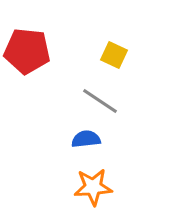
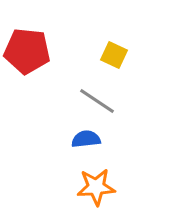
gray line: moved 3 px left
orange star: moved 3 px right
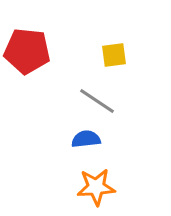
yellow square: rotated 32 degrees counterclockwise
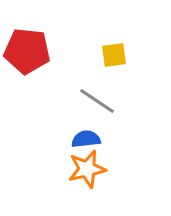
orange star: moved 9 px left, 18 px up; rotated 9 degrees counterclockwise
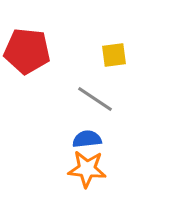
gray line: moved 2 px left, 2 px up
blue semicircle: moved 1 px right
orange star: rotated 18 degrees clockwise
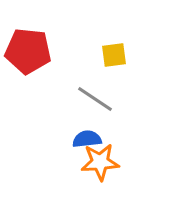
red pentagon: moved 1 px right
orange star: moved 13 px right, 7 px up; rotated 9 degrees counterclockwise
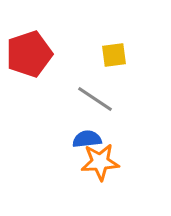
red pentagon: moved 1 px right, 3 px down; rotated 24 degrees counterclockwise
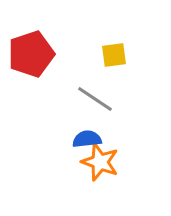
red pentagon: moved 2 px right
orange star: rotated 24 degrees clockwise
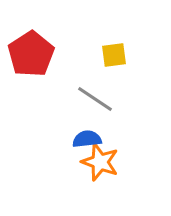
red pentagon: rotated 15 degrees counterclockwise
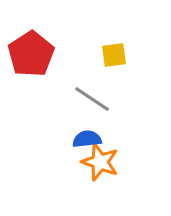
gray line: moved 3 px left
